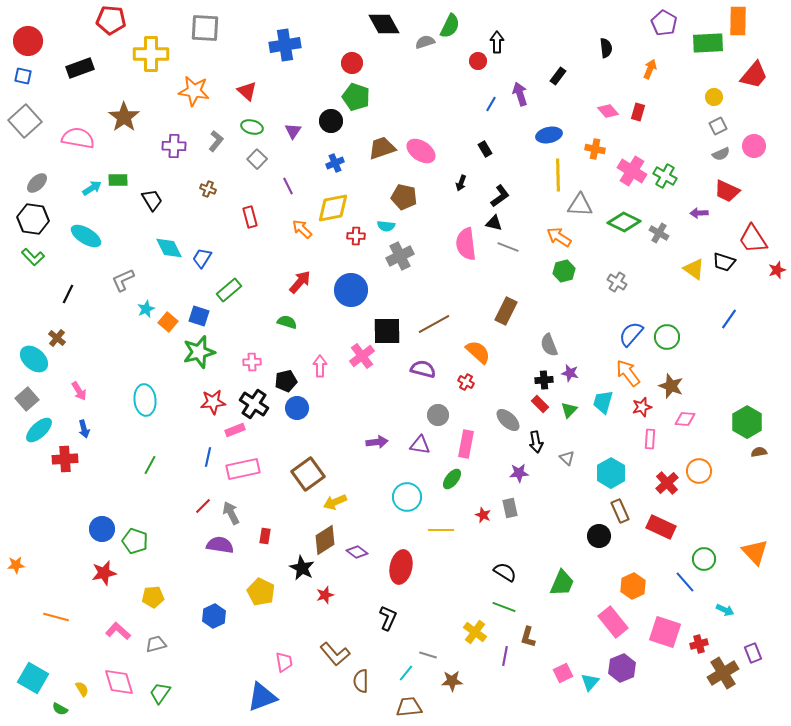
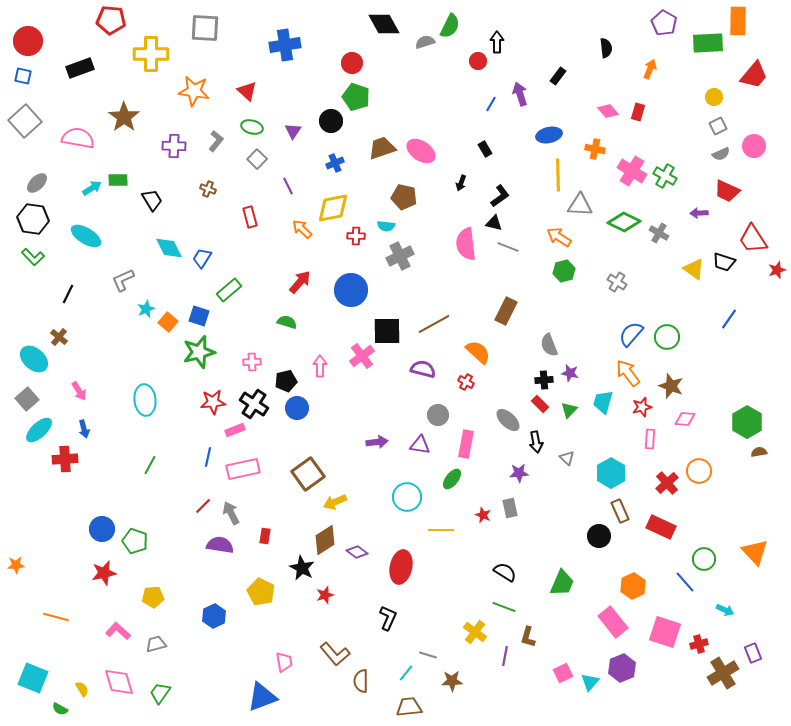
brown cross at (57, 338): moved 2 px right, 1 px up
cyan square at (33, 678): rotated 8 degrees counterclockwise
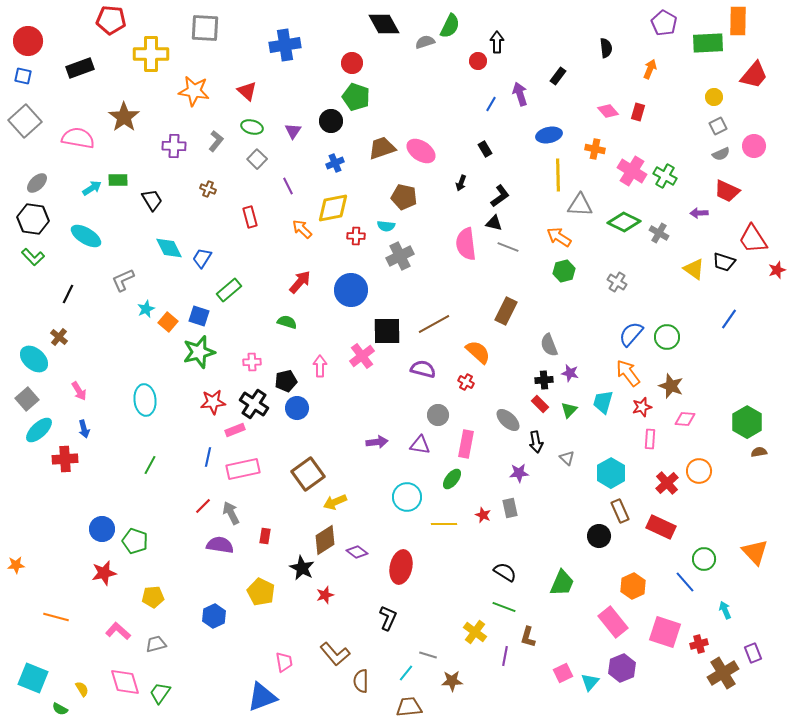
yellow line at (441, 530): moved 3 px right, 6 px up
cyan arrow at (725, 610): rotated 138 degrees counterclockwise
pink diamond at (119, 682): moved 6 px right
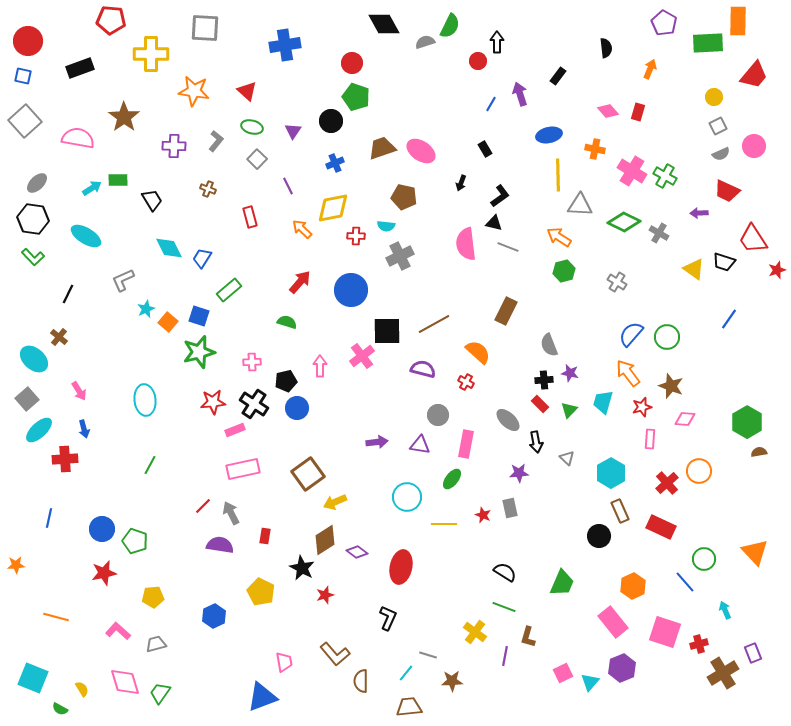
blue line at (208, 457): moved 159 px left, 61 px down
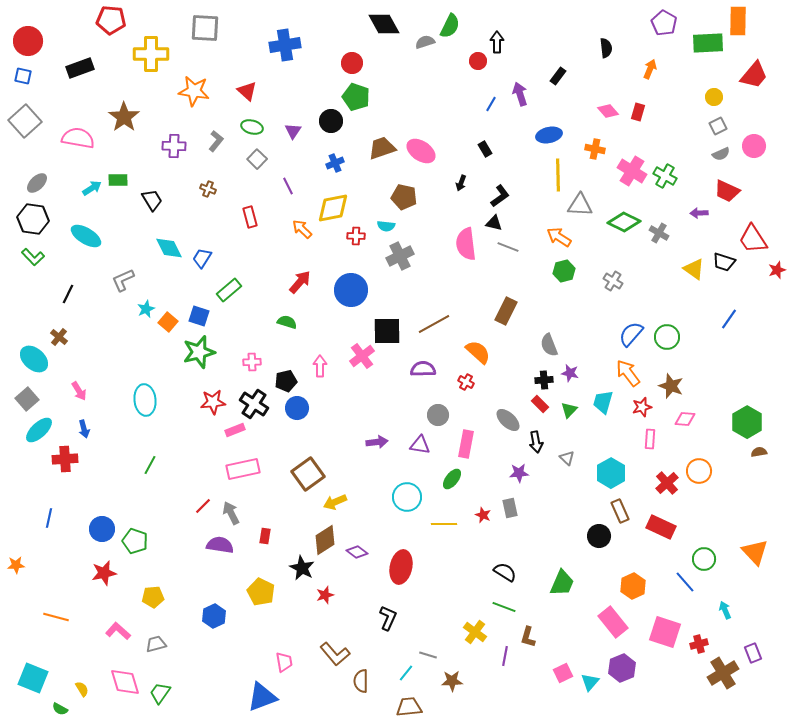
gray cross at (617, 282): moved 4 px left, 1 px up
purple semicircle at (423, 369): rotated 15 degrees counterclockwise
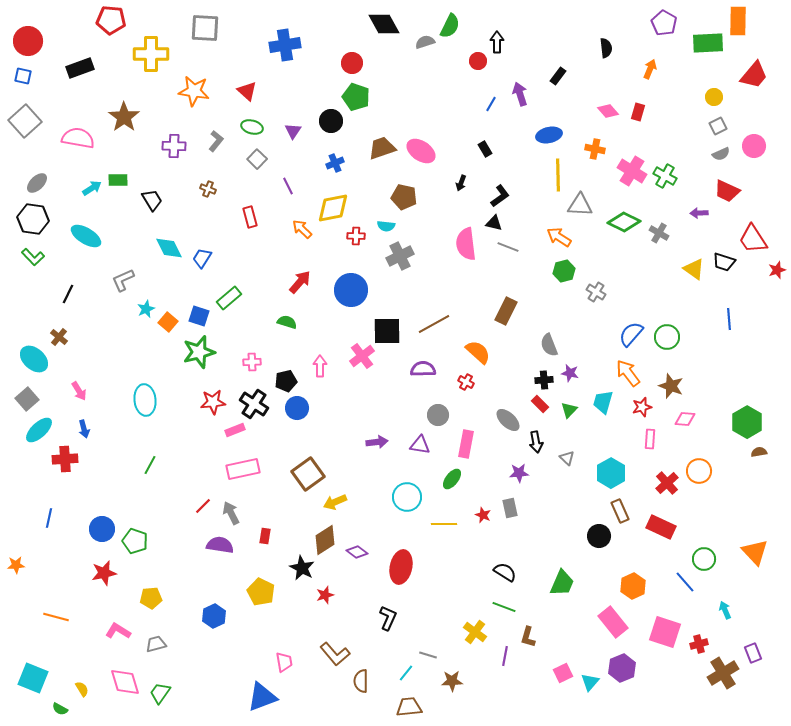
gray cross at (613, 281): moved 17 px left, 11 px down
green rectangle at (229, 290): moved 8 px down
blue line at (729, 319): rotated 40 degrees counterclockwise
yellow pentagon at (153, 597): moved 2 px left, 1 px down
pink L-shape at (118, 631): rotated 10 degrees counterclockwise
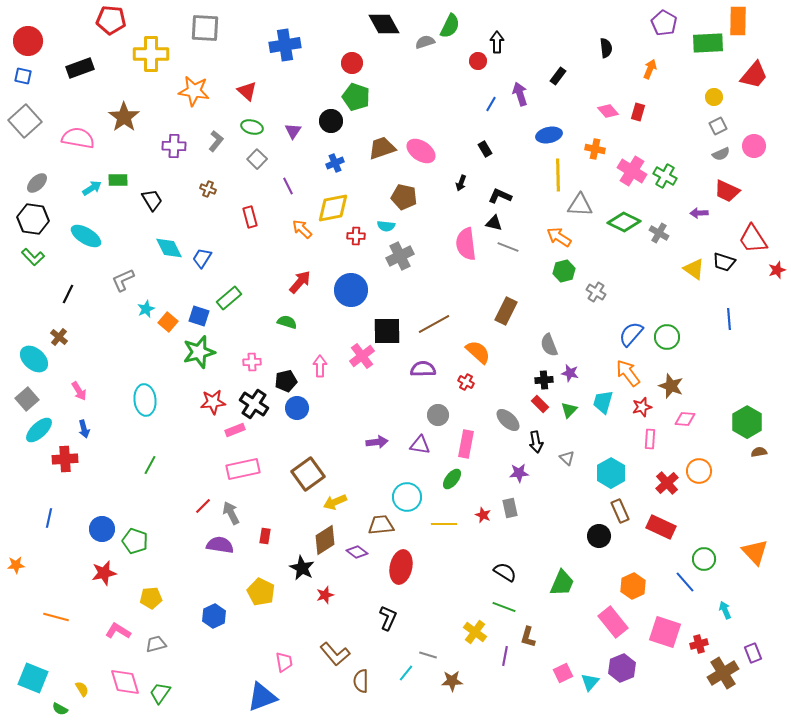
black L-shape at (500, 196): rotated 120 degrees counterclockwise
brown trapezoid at (409, 707): moved 28 px left, 182 px up
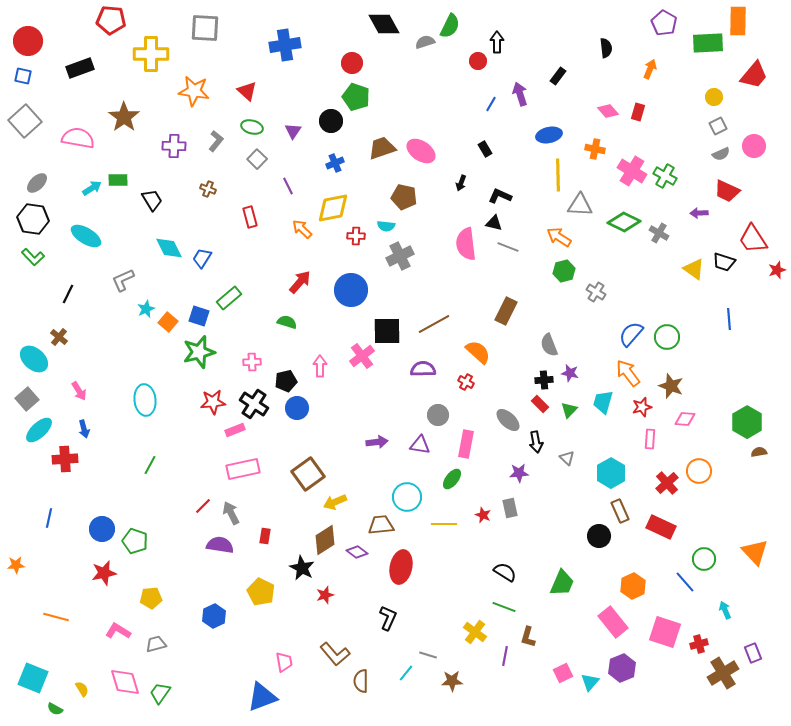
green semicircle at (60, 709): moved 5 px left
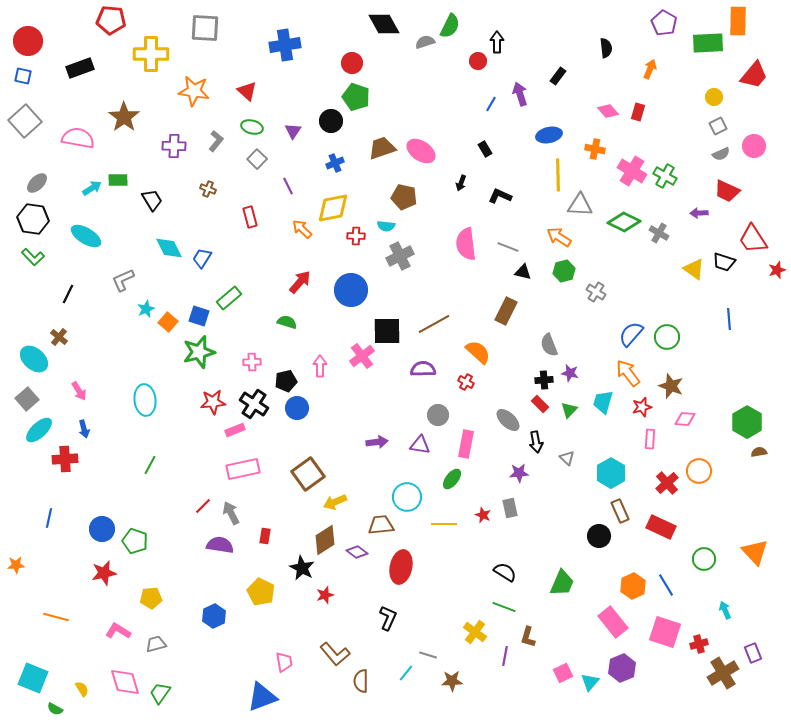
black triangle at (494, 223): moved 29 px right, 49 px down
blue line at (685, 582): moved 19 px left, 3 px down; rotated 10 degrees clockwise
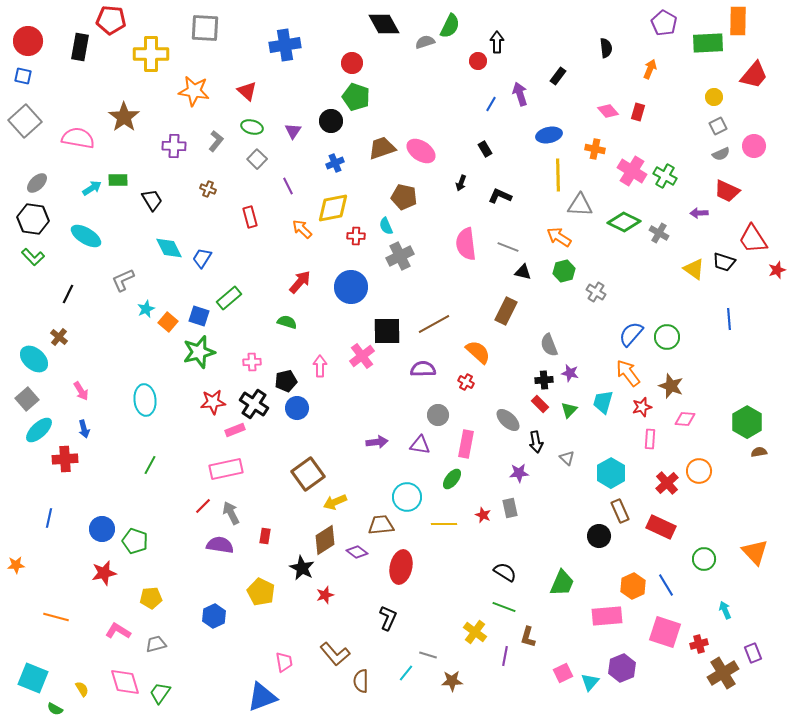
black rectangle at (80, 68): moved 21 px up; rotated 60 degrees counterclockwise
cyan semicircle at (386, 226): rotated 60 degrees clockwise
blue circle at (351, 290): moved 3 px up
pink arrow at (79, 391): moved 2 px right
pink rectangle at (243, 469): moved 17 px left
pink rectangle at (613, 622): moved 6 px left, 6 px up; rotated 56 degrees counterclockwise
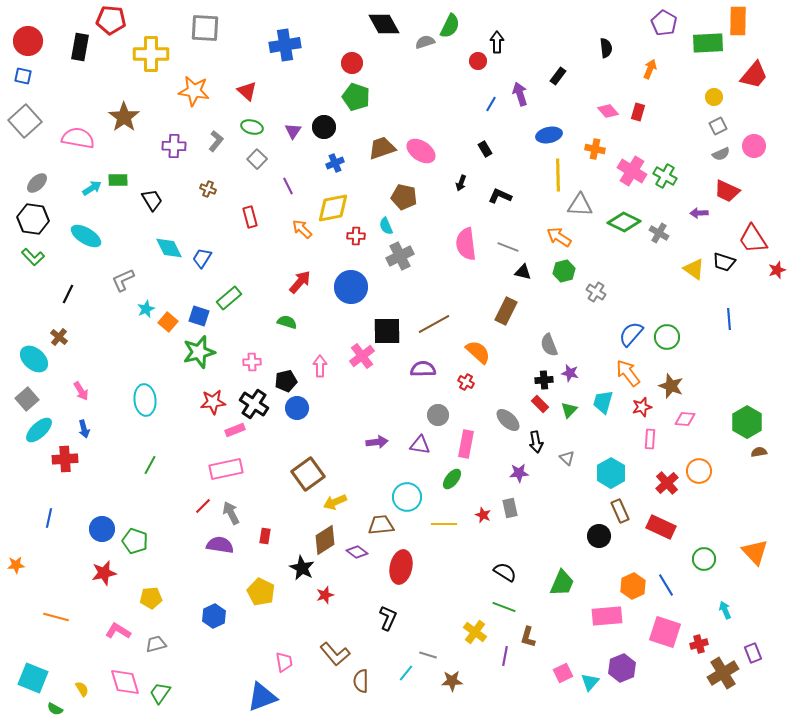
black circle at (331, 121): moved 7 px left, 6 px down
